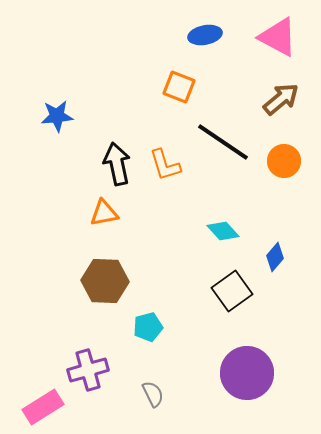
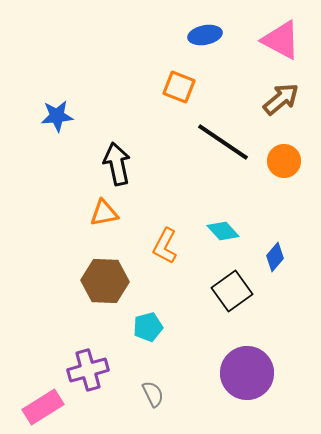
pink triangle: moved 3 px right, 3 px down
orange L-shape: moved 81 px down; rotated 45 degrees clockwise
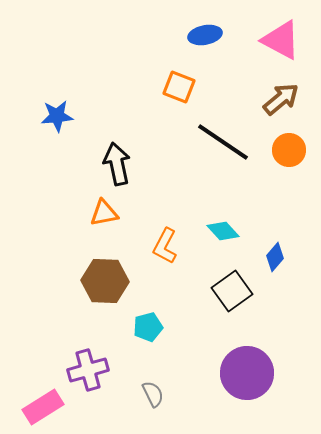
orange circle: moved 5 px right, 11 px up
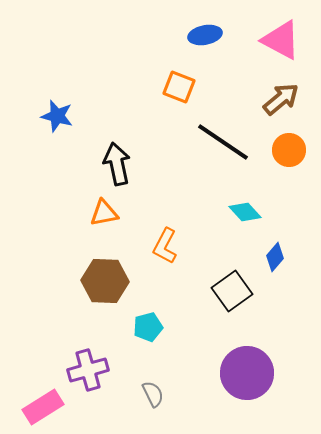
blue star: rotated 20 degrees clockwise
cyan diamond: moved 22 px right, 19 px up
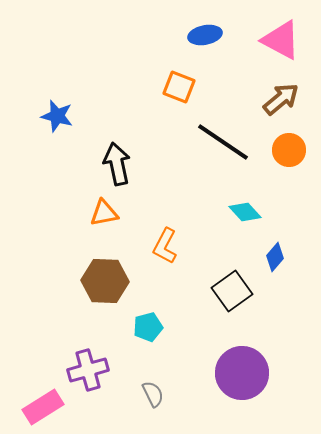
purple circle: moved 5 px left
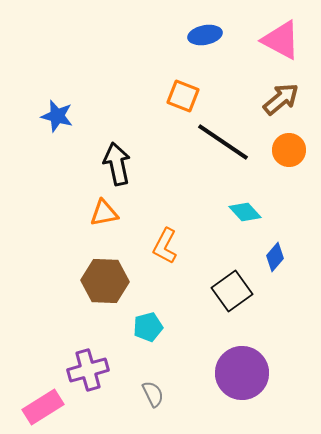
orange square: moved 4 px right, 9 px down
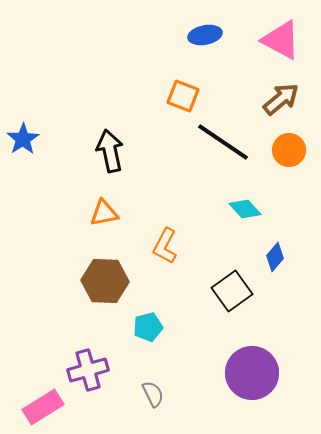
blue star: moved 34 px left, 23 px down; rotated 24 degrees clockwise
black arrow: moved 7 px left, 13 px up
cyan diamond: moved 3 px up
purple circle: moved 10 px right
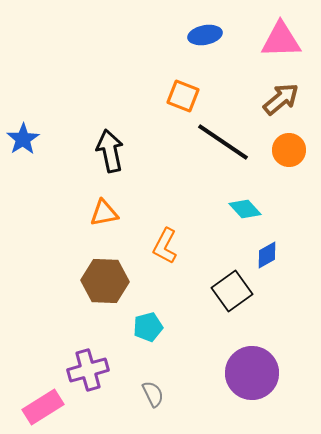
pink triangle: rotated 30 degrees counterclockwise
blue diamond: moved 8 px left, 2 px up; rotated 20 degrees clockwise
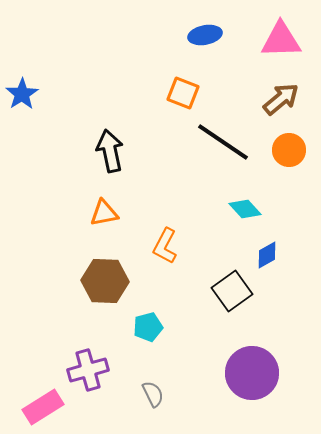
orange square: moved 3 px up
blue star: moved 1 px left, 45 px up
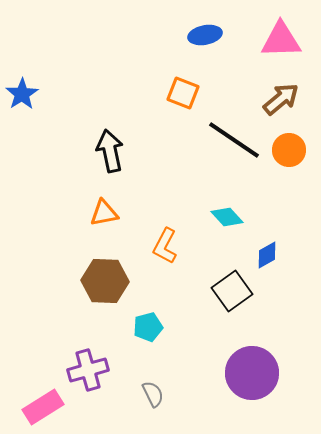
black line: moved 11 px right, 2 px up
cyan diamond: moved 18 px left, 8 px down
